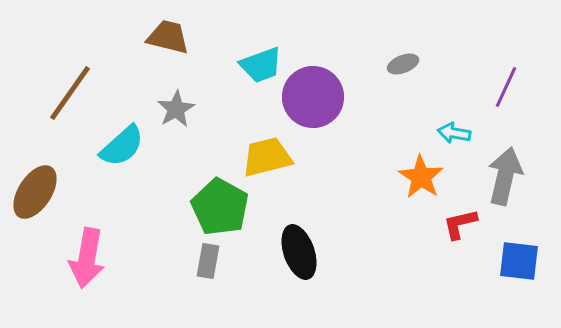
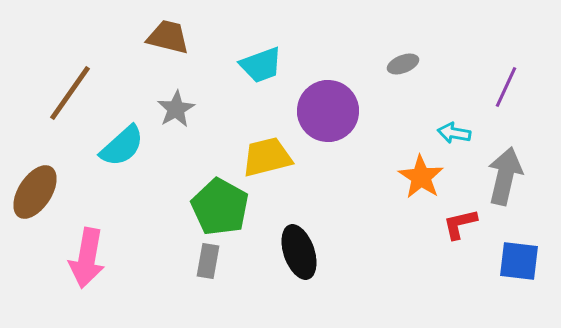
purple circle: moved 15 px right, 14 px down
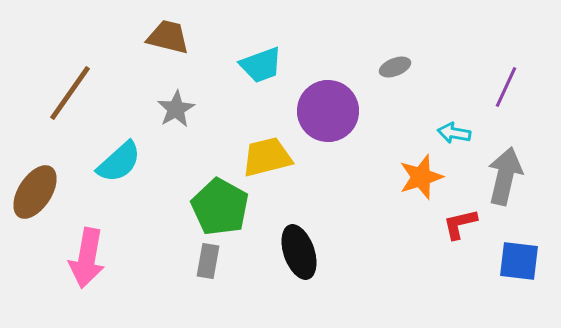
gray ellipse: moved 8 px left, 3 px down
cyan semicircle: moved 3 px left, 16 px down
orange star: rotated 21 degrees clockwise
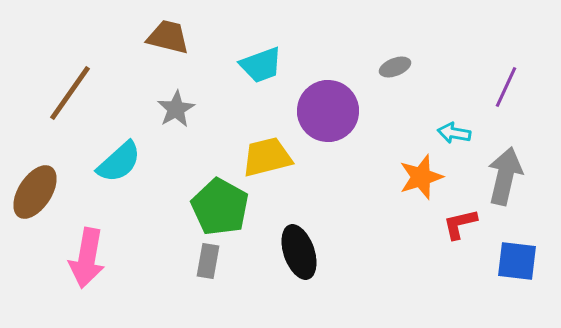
blue square: moved 2 px left
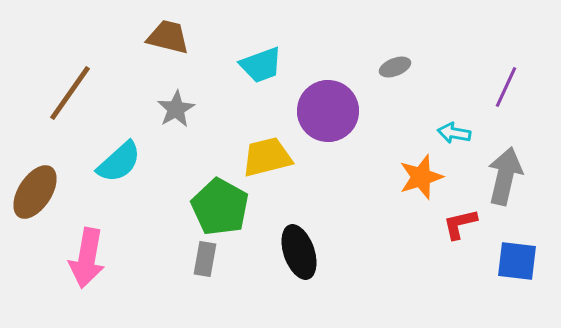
gray rectangle: moved 3 px left, 2 px up
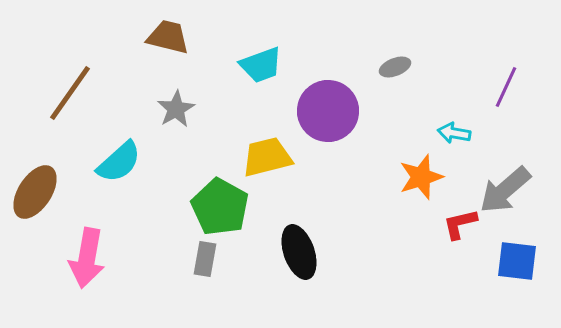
gray arrow: moved 14 px down; rotated 144 degrees counterclockwise
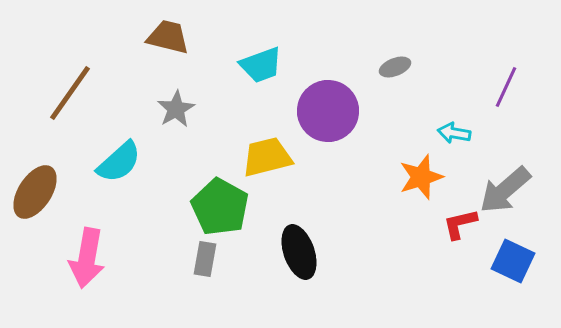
blue square: moved 4 px left; rotated 18 degrees clockwise
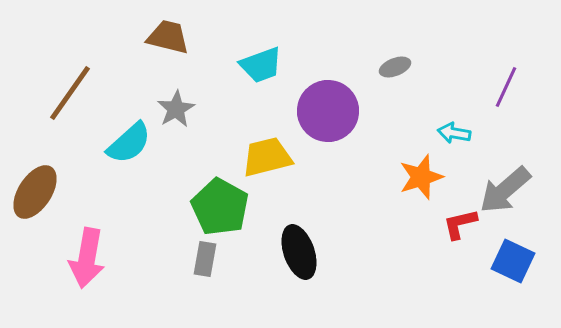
cyan semicircle: moved 10 px right, 19 px up
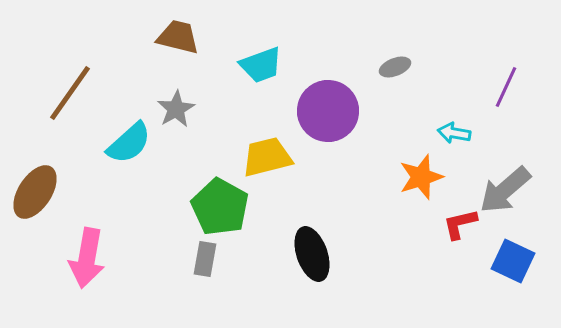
brown trapezoid: moved 10 px right
black ellipse: moved 13 px right, 2 px down
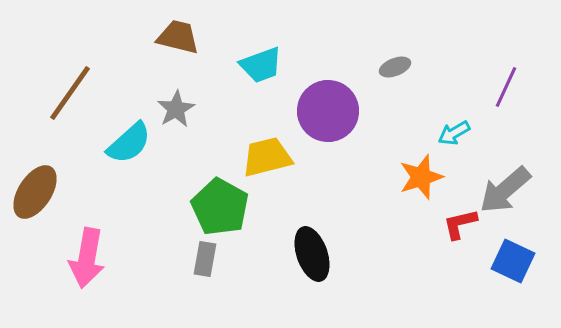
cyan arrow: rotated 40 degrees counterclockwise
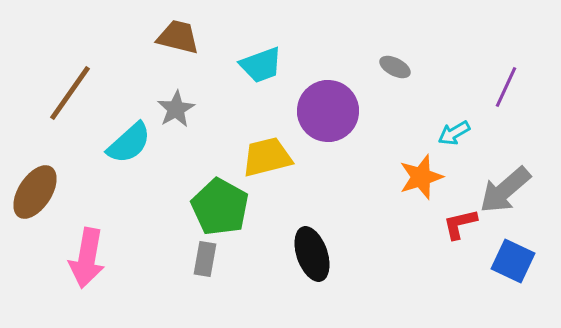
gray ellipse: rotated 48 degrees clockwise
